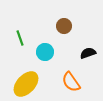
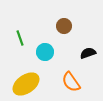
yellow ellipse: rotated 12 degrees clockwise
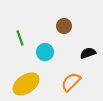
orange semicircle: rotated 80 degrees clockwise
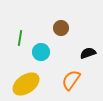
brown circle: moved 3 px left, 2 px down
green line: rotated 28 degrees clockwise
cyan circle: moved 4 px left
orange semicircle: moved 2 px up; rotated 10 degrees counterclockwise
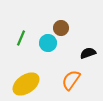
green line: moved 1 px right; rotated 14 degrees clockwise
cyan circle: moved 7 px right, 9 px up
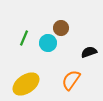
green line: moved 3 px right
black semicircle: moved 1 px right, 1 px up
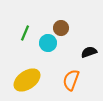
green line: moved 1 px right, 5 px up
orange semicircle: rotated 15 degrees counterclockwise
yellow ellipse: moved 1 px right, 4 px up
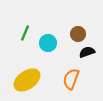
brown circle: moved 17 px right, 6 px down
black semicircle: moved 2 px left
orange semicircle: moved 1 px up
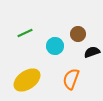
green line: rotated 42 degrees clockwise
cyan circle: moved 7 px right, 3 px down
black semicircle: moved 5 px right
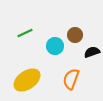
brown circle: moved 3 px left, 1 px down
